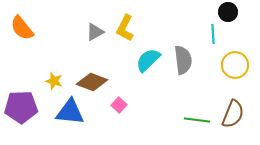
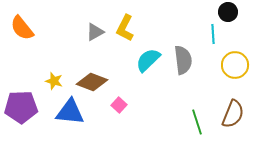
green line: moved 2 px down; rotated 65 degrees clockwise
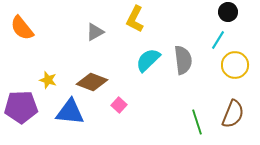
yellow L-shape: moved 10 px right, 9 px up
cyan line: moved 5 px right, 6 px down; rotated 36 degrees clockwise
yellow star: moved 6 px left, 1 px up
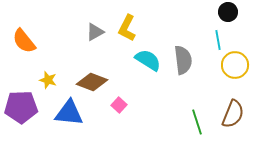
yellow L-shape: moved 8 px left, 9 px down
orange semicircle: moved 2 px right, 13 px down
cyan line: rotated 42 degrees counterclockwise
cyan semicircle: rotated 76 degrees clockwise
blue triangle: moved 1 px left, 1 px down
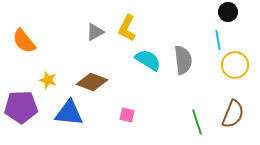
pink square: moved 8 px right, 10 px down; rotated 28 degrees counterclockwise
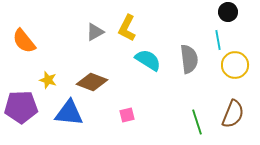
gray semicircle: moved 6 px right, 1 px up
pink square: rotated 28 degrees counterclockwise
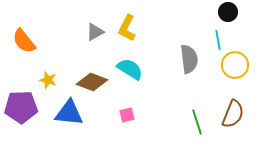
cyan semicircle: moved 18 px left, 9 px down
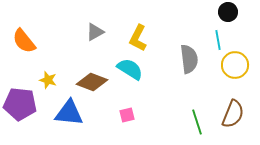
yellow L-shape: moved 11 px right, 10 px down
purple pentagon: moved 1 px left, 3 px up; rotated 8 degrees clockwise
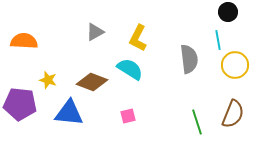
orange semicircle: rotated 132 degrees clockwise
pink square: moved 1 px right, 1 px down
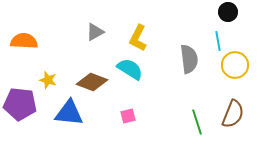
cyan line: moved 1 px down
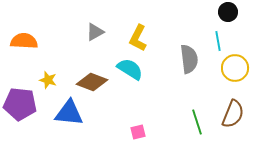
yellow circle: moved 3 px down
pink square: moved 10 px right, 16 px down
